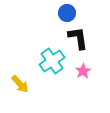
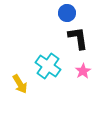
cyan cross: moved 4 px left, 5 px down; rotated 20 degrees counterclockwise
yellow arrow: rotated 12 degrees clockwise
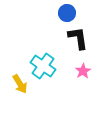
cyan cross: moved 5 px left
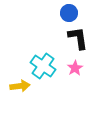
blue circle: moved 2 px right
pink star: moved 8 px left, 3 px up
yellow arrow: moved 2 px down; rotated 66 degrees counterclockwise
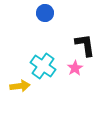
blue circle: moved 24 px left
black L-shape: moved 7 px right, 7 px down
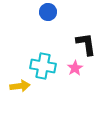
blue circle: moved 3 px right, 1 px up
black L-shape: moved 1 px right, 1 px up
cyan cross: rotated 25 degrees counterclockwise
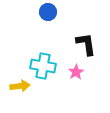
pink star: moved 1 px right, 4 px down
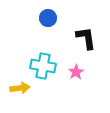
blue circle: moved 6 px down
black L-shape: moved 6 px up
yellow arrow: moved 2 px down
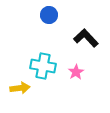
blue circle: moved 1 px right, 3 px up
black L-shape: rotated 35 degrees counterclockwise
